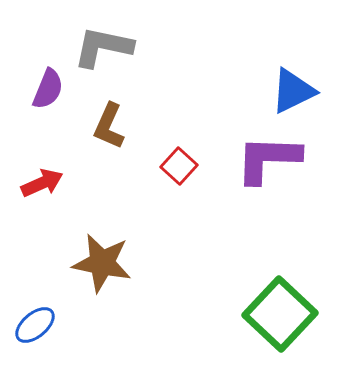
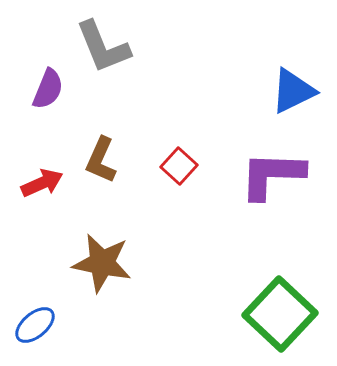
gray L-shape: rotated 124 degrees counterclockwise
brown L-shape: moved 8 px left, 34 px down
purple L-shape: moved 4 px right, 16 px down
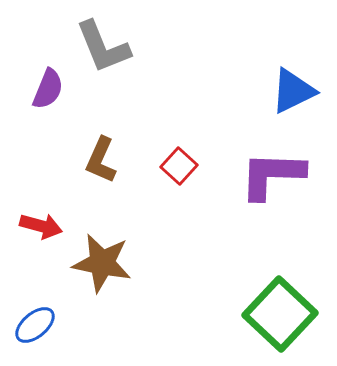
red arrow: moved 1 px left, 43 px down; rotated 39 degrees clockwise
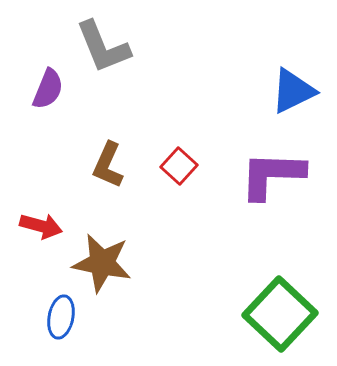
brown L-shape: moved 7 px right, 5 px down
blue ellipse: moved 26 px right, 8 px up; rotated 39 degrees counterclockwise
